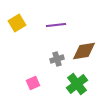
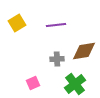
gray cross: rotated 16 degrees clockwise
green cross: moved 2 px left
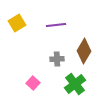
brown diamond: rotated 50 degrees counterclockwise
pink square: rotated 24 degrees counterclockwise
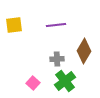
yellow square: moved 3 px left, 2 px down; rotated 24 degrees clockwise
green cross: moved 10 px left, 3 px up
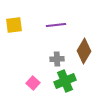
green cross: rotated 15 degrees clockwise
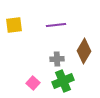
green cross: moved 2 px left
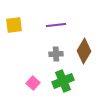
gray cross: moved 1 px left, 5 px up
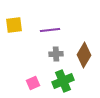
purple line: moved 6 px left, 5 px down
brown diamond: moved 4 px down
pink square: rotated 24 degrees clockwise
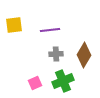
pink square: moved 2 px right
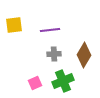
gray cross: moved 2 px left
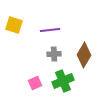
yellow square: rotated 24 degrees clockwise
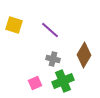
purple line: rotated 48 degrees clockwise
gray cross: moved 1 px left, 5 px down; rotated 16 degrees clockwise
